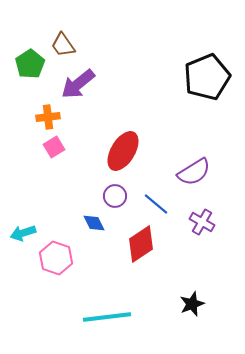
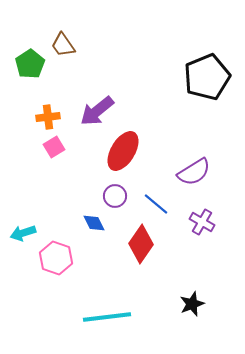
purple arrow: moved 19 px right, 27 px down
red diamond: rotated 21 degrees counterclockwise
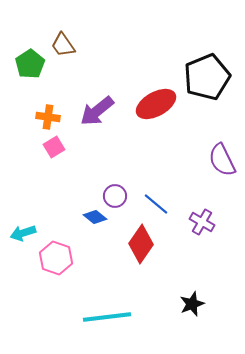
orange cross: rotated 15 degrees clockwise
red ellipse: moved 33 px right, 47 px up; rotated 30 degrees clockwise
purple semicircle: moved 28 px right, 12 px up; rotated 96 degrees clockwise
blue diamond: moved 1 px right, 6 px up; rotated 25 degrees counterclockwise
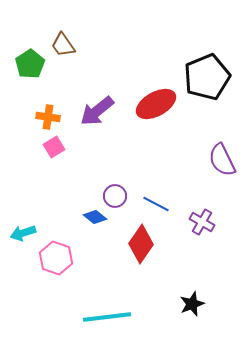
blue line: rotated 12 degrees counterclockwise
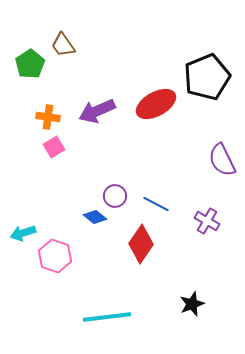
purple arrow: rotated 15 degrees clockwise
purple cross: moved 5 px right, 1 px up
pink hexagon: moved 1 px left, 2 px up
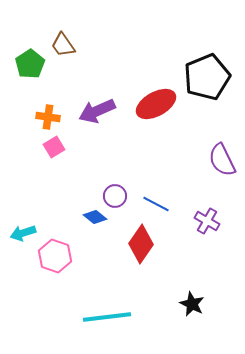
black star: rotated 25 degrees counterclockwise
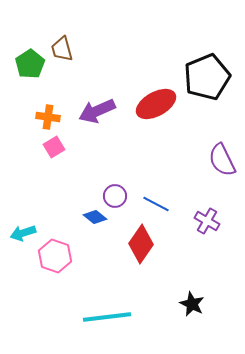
brown trapezoid: moved 1 px left, 4 px down; rotated 20 degrees clockwise
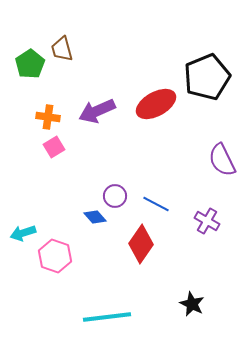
blue diamond: rotated 10 degrees clockwise
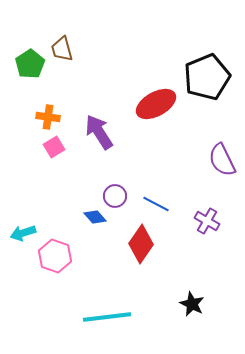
purple arrow: moved 2 px right, 21 px down; rotated 81 degrees clockwise
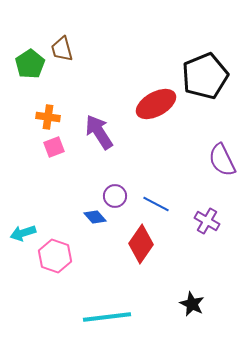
black pentagon: moved 2 px left, 1 px up
pink square: rotated 10 degrees clockwise
